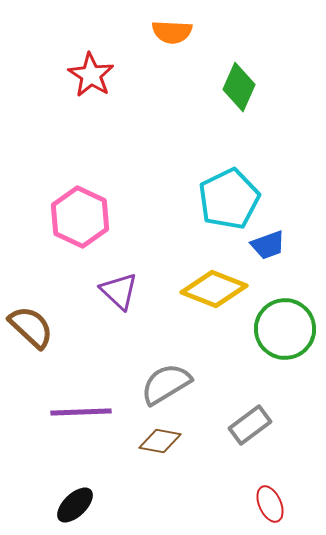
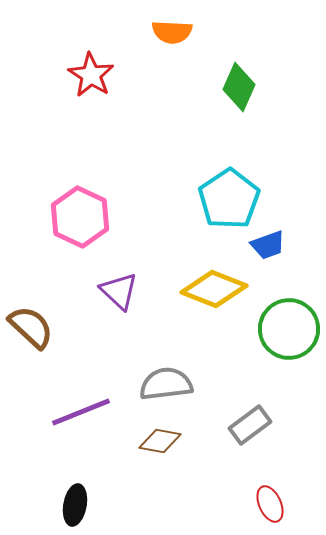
cyan pentagon: rotated 8 degrees counterclockwise
green circle: moved 4 px right
gray semicircle: rotated 24 degrees clockwise
purple line: rotated 20 degrees counterclockwise
black ellipse: rotated 36 degrees counterclockwise
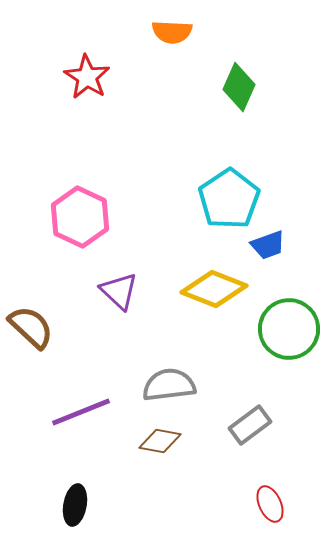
red star: moved 4 px left, 2 px down
gray semicircle: moved 3 px right, 1 px down
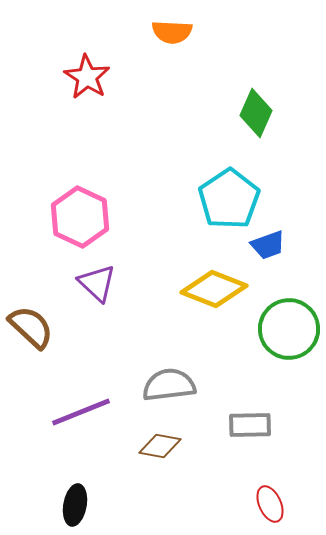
green diamond: moved 17 px right, 26 px down
purple triangle: moved 22 px left, 8 px up
gray rectangle: rotated 36 degrees clockwise
brown diamond: moved 5 px down
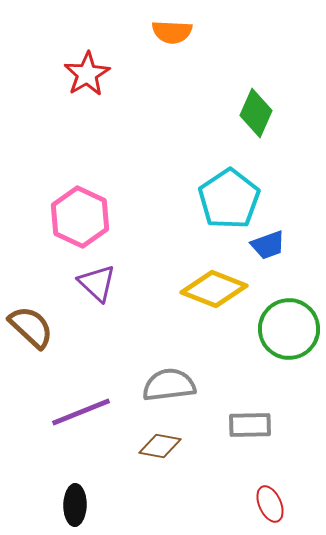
red star: moved 3 px up; rotated 9 degrees clockwise
black ellipse: rotated 9 degrees counterclockwise
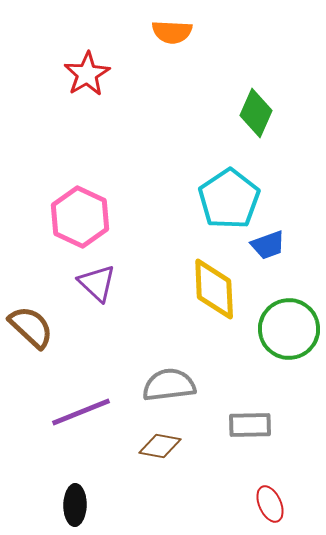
yellow diamond: rotated 66 degrees clockwise
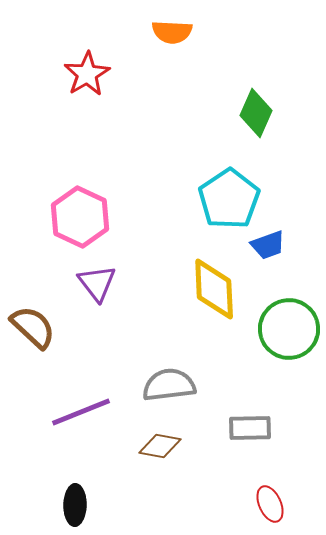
purple triangle: rotated 9 degrees clockwise
brown semicircle: moved 2 px right
gray rectangle: moved 3 px down
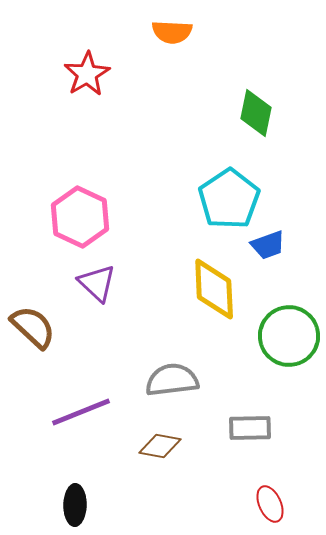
green diamond: rotated 12 degrees counterclockwise
purple triangle: rotated 9 degrees counterclockwise
green circle: moved 7 px down
gray semicircle: moved 3 px right, 5 px up
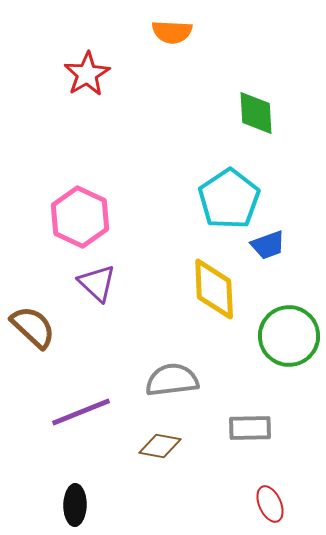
green diamond: rotated 15 degrees counterclockwise
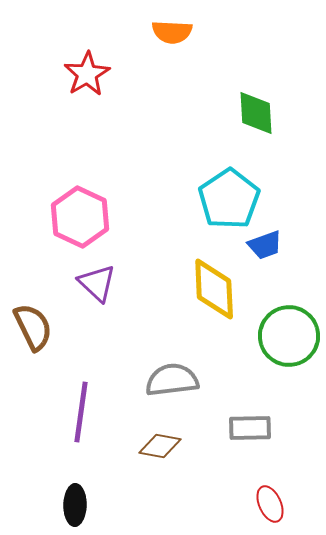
blue trapezoid: moved 3 px left
brown semicircle: rotated 21 degrees clockwise
purple line: rotated 60 degrees counterclockwise
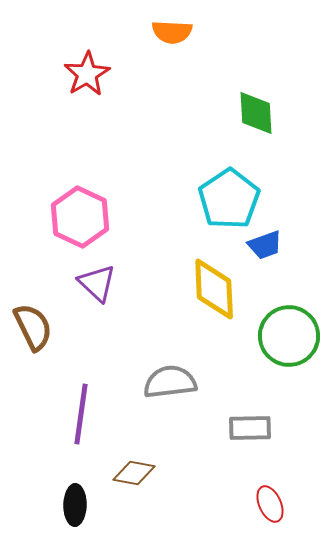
gray semicircle: moved 2 px left, 2 px down
purple line: moved 2 px down
brown diamond: moved 26 px left, 27 px down
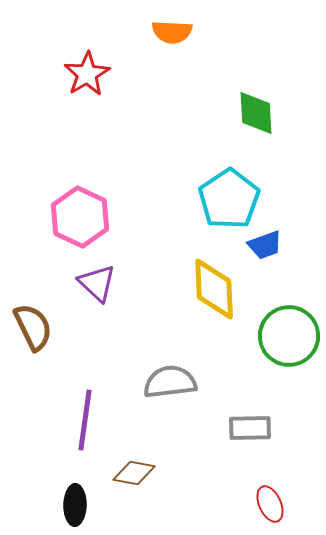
purple line: moved 4 px right, 6 px down
